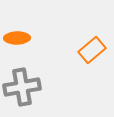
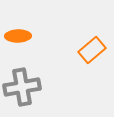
orange ellipse: moved 1 px right, 2 px up
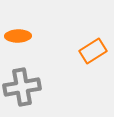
orange rectangle: moved 1 px right, 1 px down; rotated 8 degrees clockwise
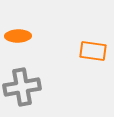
orange rectangle: rotated 40 degrees clockwise
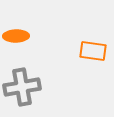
orange ellipse: moved 2 px left
